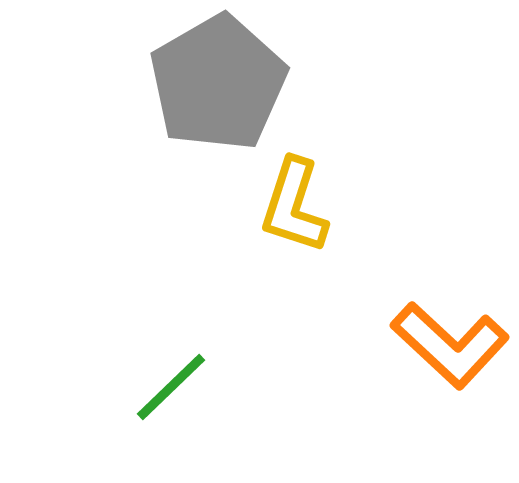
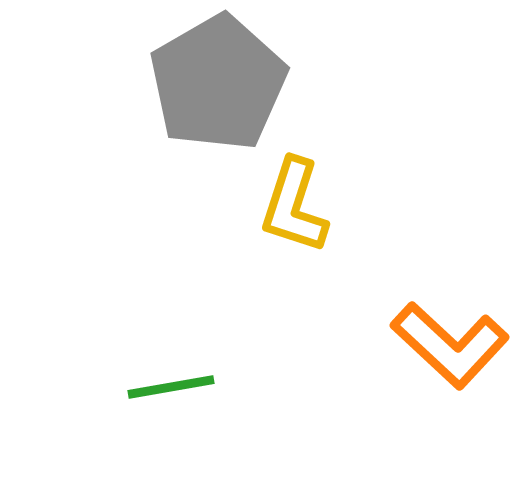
green line: rotated 34 degrees clockwise
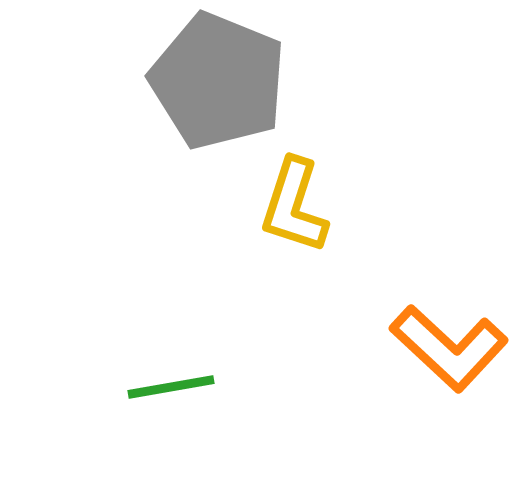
gray pentagon: moved 2 px up; rotated 20 degrees counterclockwise
orange L-shape: moved 1 px left, 3 px down
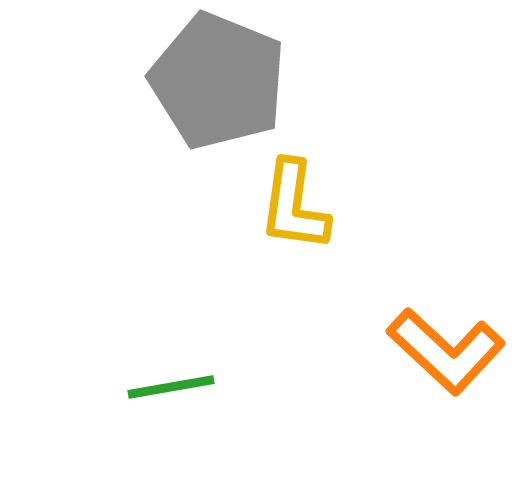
yellow L-shape: rotated 10 degrees counterclockwise
orange L-shape: moved 3 px left, 3 px down
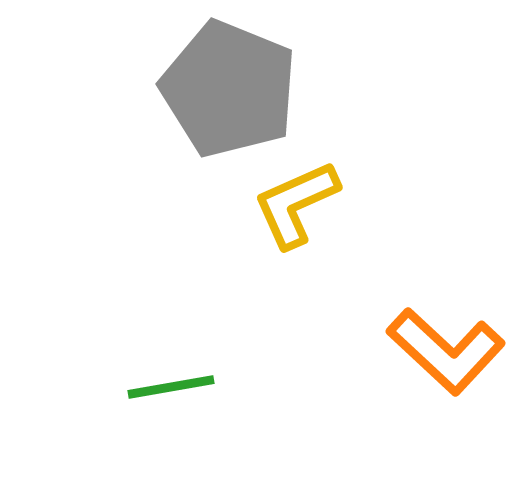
gray pentagon: moved 11 px right, 8 px down
yellow L-shape: moved 2 px right, 2 px up; rotated 58 degrees clockwise
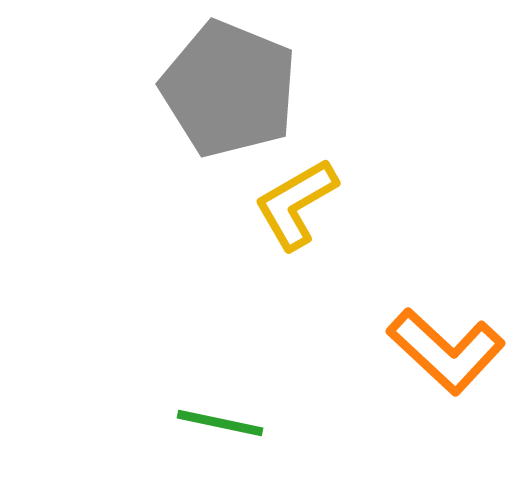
yellow L-shape: rotated 6 degrees counterclockwise
green line: moved 49 px right, 36 px down; rotated 22 degrees clockwise
